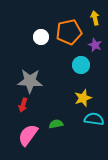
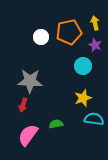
yellow arrow: moved 5 px down
cyan circle: moved 2 px right, 1 px down
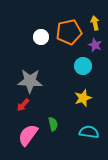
red arrow: rotated 24 degrees clockwise
cyan semicircle: moved 5 px left, 13 px down
green semicircle: moved 3 px left; rotated 88 degrees clockwise
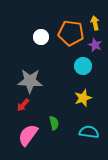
orange pentagon: moved 2 px right, 1 px down; rotated 20 degrees clockwise
green semicircle: moved 1 px right, 1 px up
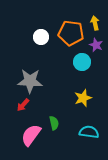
purple star: moved 1 px right
cyan circle: moved 1 px left, 4 px up
pink semicircle: moved 3 px right
